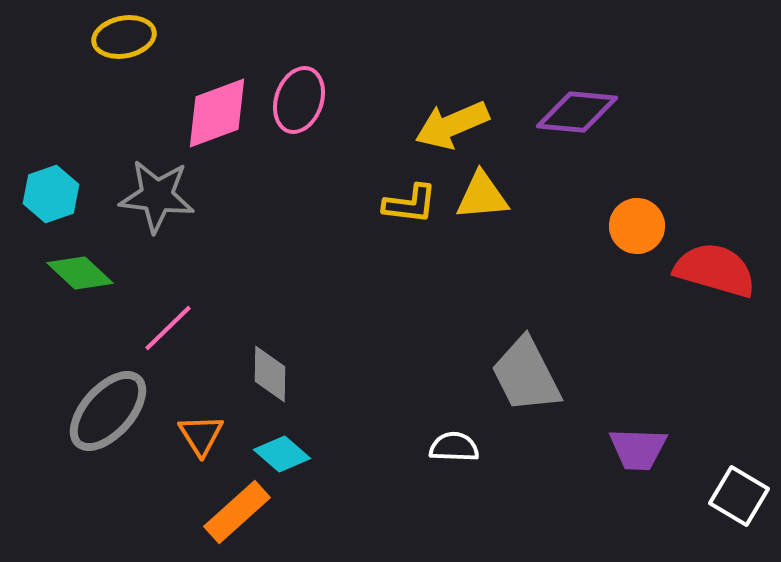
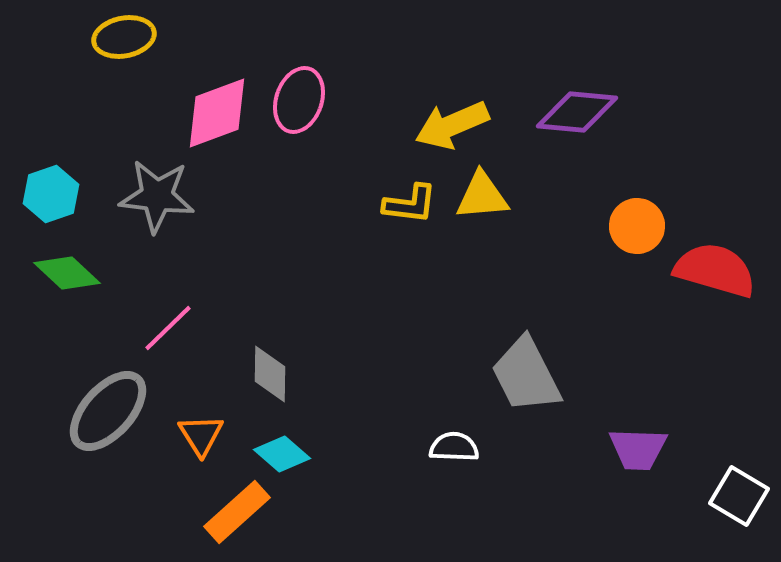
green diamond: moved 13 px left
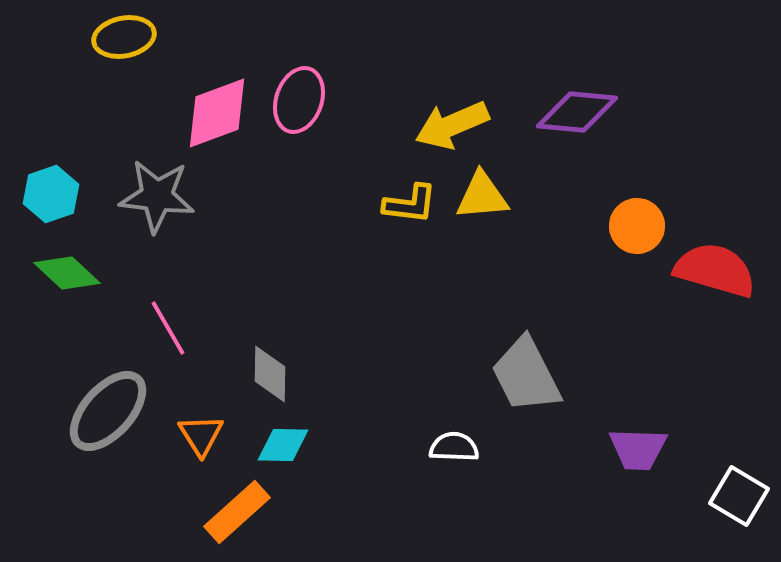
pink line: rotated 76 degrees counterclockwise
cyan diamond: moved 1 px right, 9 px up; rotated 40 degrees counterclockwise
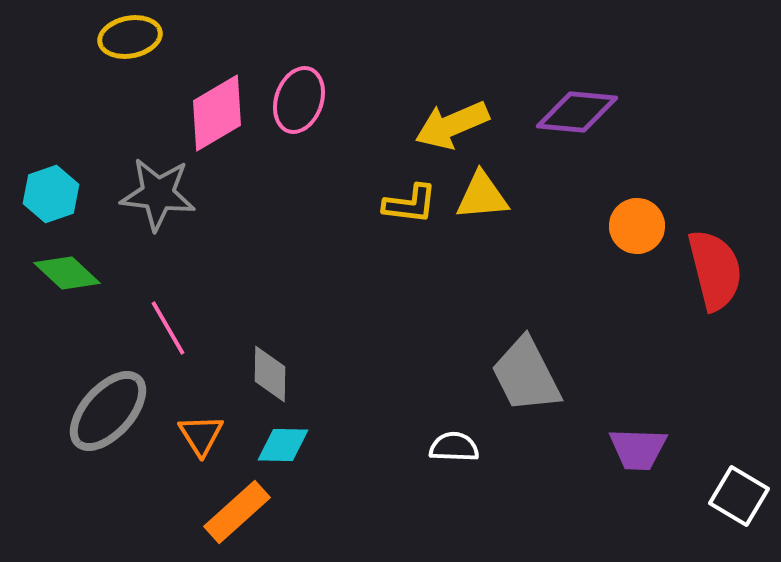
yellow ellipse: moved 6 px right
pink diamond: rotated 10 degrees counterclockwise
gray star: moved 1 px right, 2 px up
red semicircle: rotated 60 degrees clockwise
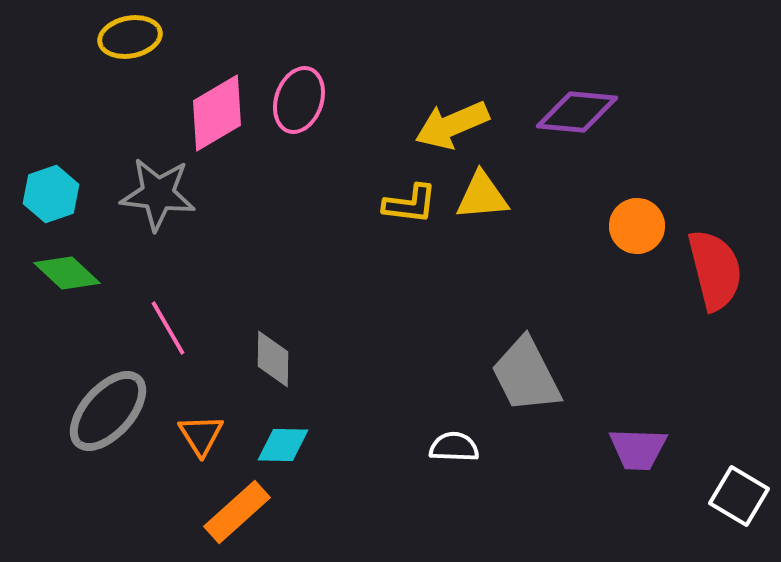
gray diamond: moved 3 px right, 15 px up
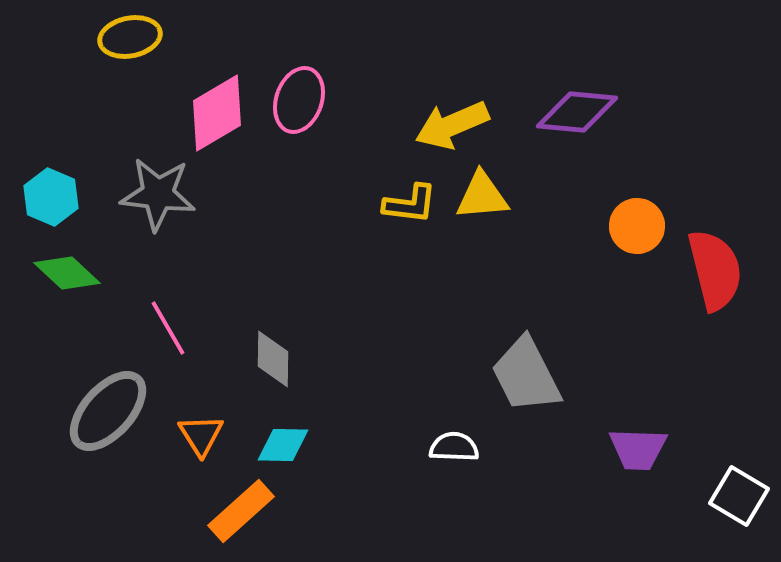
cyan hexagon: moved 3 px down; rotated 18 degrees counterclockwise
orange rectangle: moved 4 px right, 1 px up
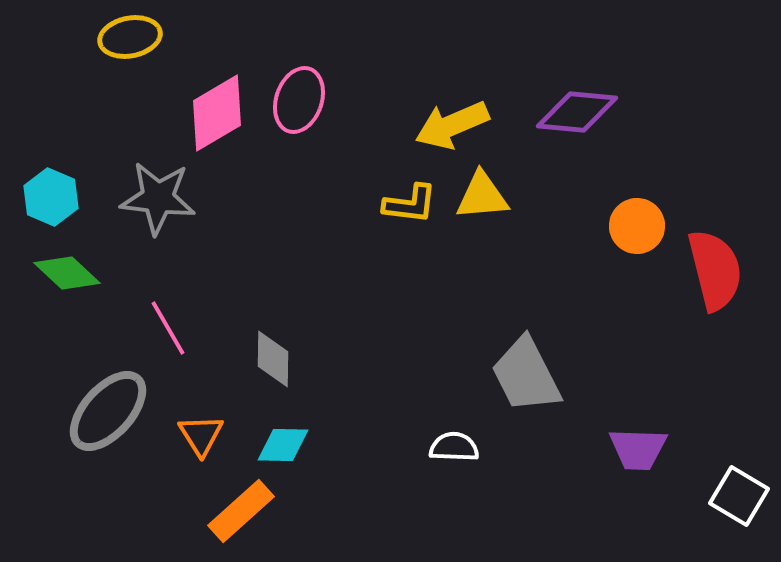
gray star: moved 4 px down
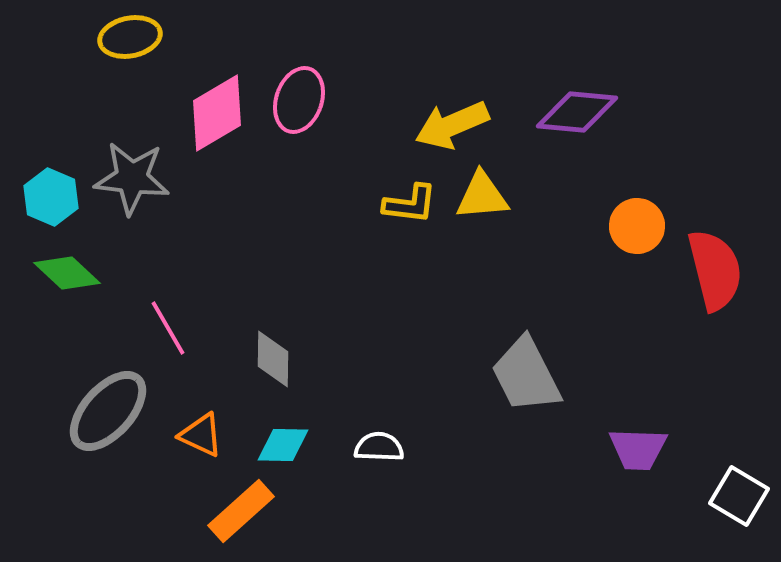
gray star: moved 26 px left, 20 px up
orange triangle: rotated 33 degrees counterclockwise
white semicircle: moved 75 px left
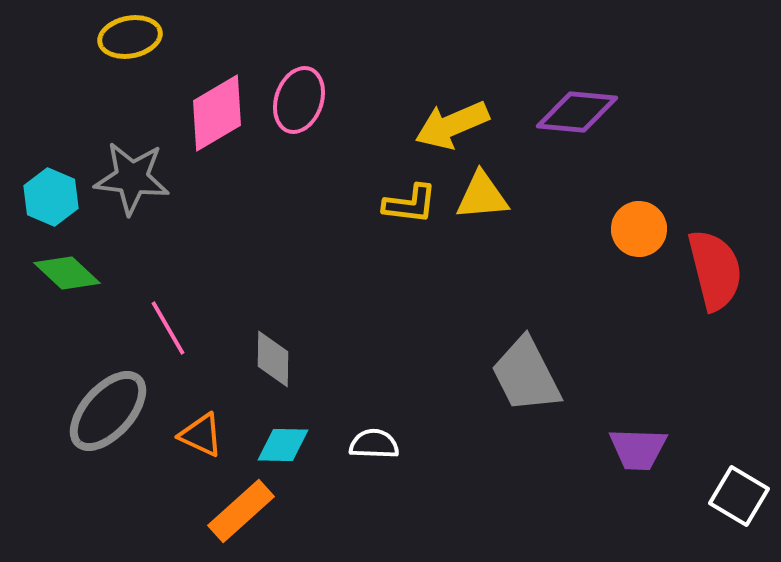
orange circle: moved 2 px right, 3 px down
white semicircle: moved 5 px left, 3 px up
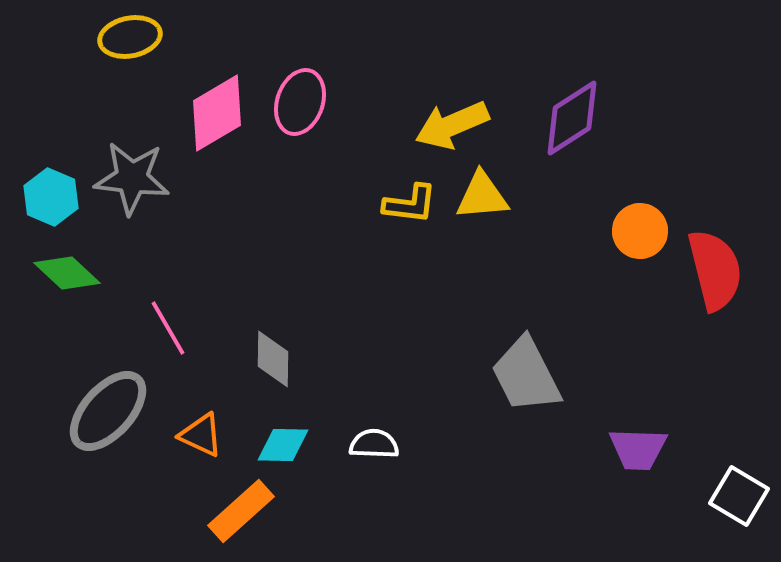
pink ellipse: moved 1 px right, 2 px down
purple diamond: moved 5 px left, 6 px down; rotated 38 degrees counterclockwise
orange circle: moved 1 px right, 2 px down
